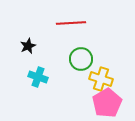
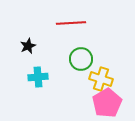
cyan cross: rotated 24 degrees counterclockwise
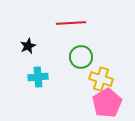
green circle: moved 2 px up
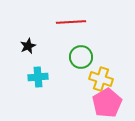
red line: moved 1 px up
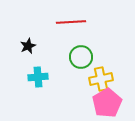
yellow cross: rotated 30 degrees counterclockwise
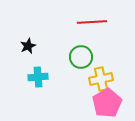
red line: moved 21 px right
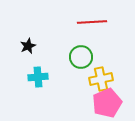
pink pentagon: rotated 8 degrees clockwise
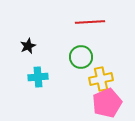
red line: moved 2 px left
